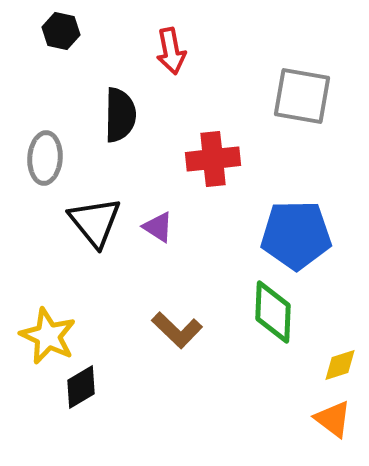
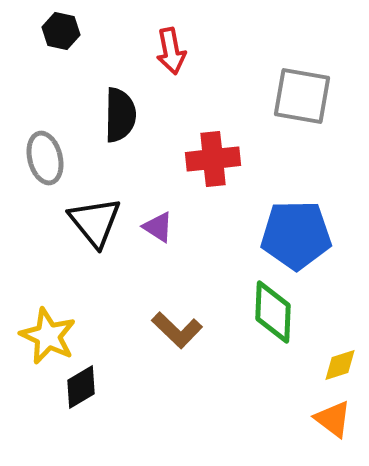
gray ellipse: rotated 18 degrees counterclockwise
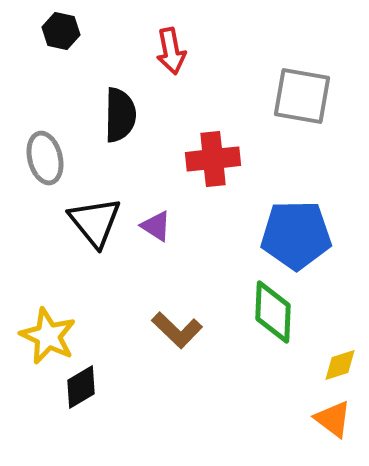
purple triangle: moved 2 px left, 1 px up
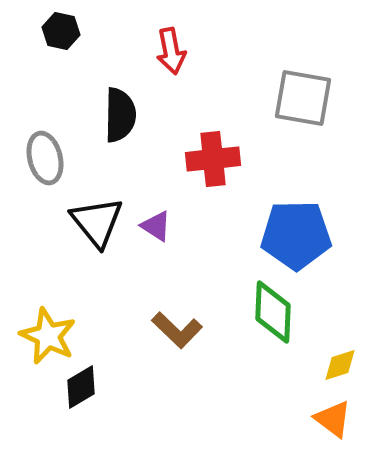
gray square: moved 1 px right, 2 px down
black triangle: moved 2 px right
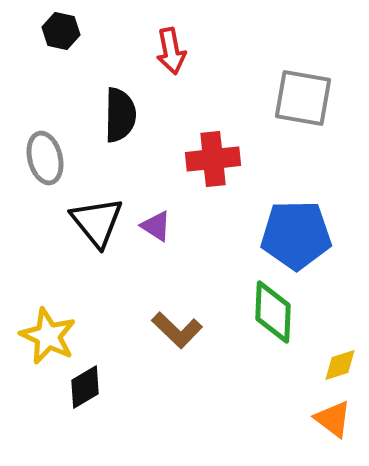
black diamond: moved 4 px right
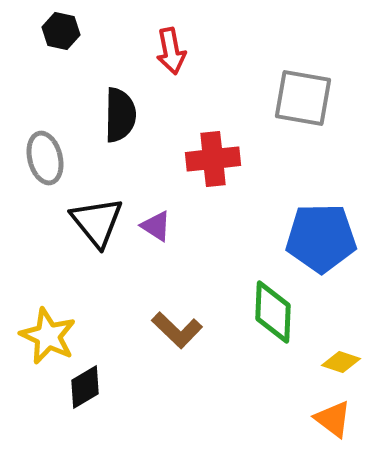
blue pentagon: moved 25 px right, 3 px down
yellow diamond: moved 1 px right, 3 px up; rotated 36 degrees clockwise
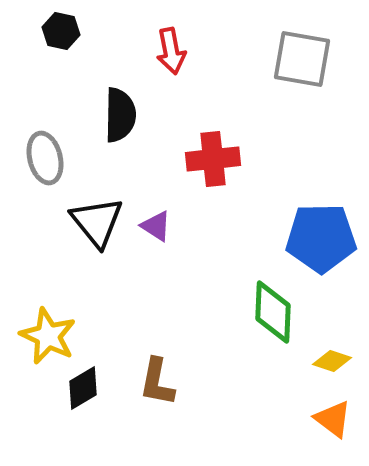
gray square: moved 1 px left, 39 px up
brown L-shape: moved 20 px left, 52 px down; rotated 57 degrees clockwise
yellow diamond: moved 9 px left, 1 px up
black diamond: moved 2 px left, 1 px down
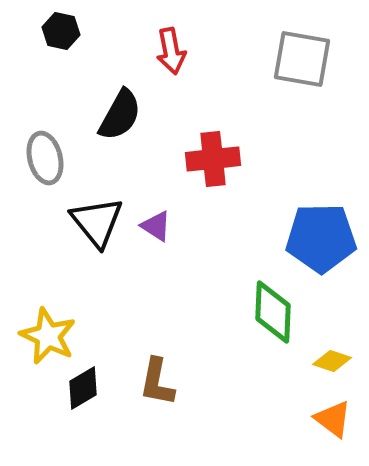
black semicircle: rotated 28 degrees clockwise
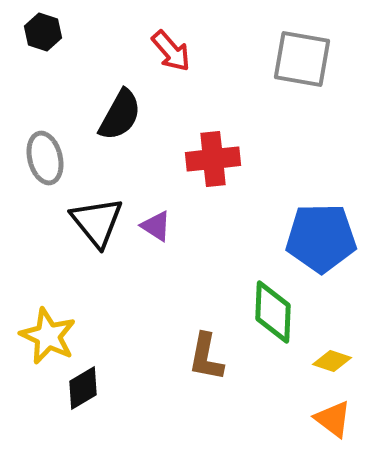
black hexagon: moved 18 px left, 1 px down; rotated 6 degrees clockwise
red arrow: rotated 30 degrees counterclockwise
brown L-shape: moved 49 px right, 25 px up
